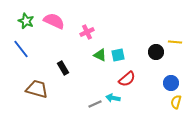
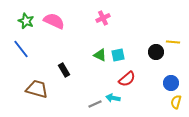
pink cross: moved 16 px right, 14 px up
yellow line: moved 2 px left
black rectangle: moved 1 px right, 2 px down
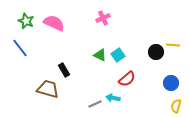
pink semicircle: moved 2 px down
yellow line: moved 3 px down
blue line: moved 1 px left, 1 px up
cyan square: rotated 24 degrees counterclockwise
brown trapezoid: moved 11 px right
yellow semicircle: moved 4 px down
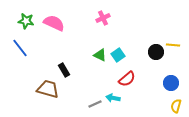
green star: rotated 14 degrees counterclockwise
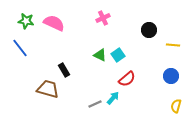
black circle: moved 7 px left, 22 px up
blue circle: moved 7 px up
cyan arrow: rotated 120 degrees clockwise
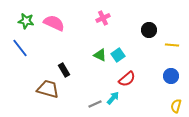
yellow line: moved 1 px left
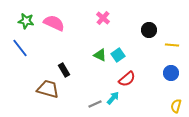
pink cross: rotated 24 degrees counterclockwise
blue circle: moved 3 px up
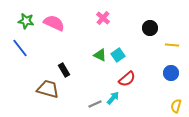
black circle: moved 1 px right, 2 px up
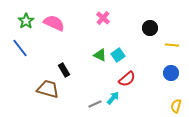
green star: rotated 28 degrees clockwise
